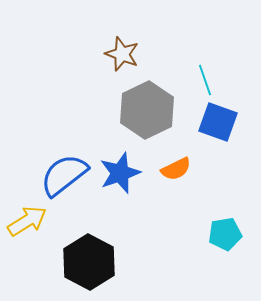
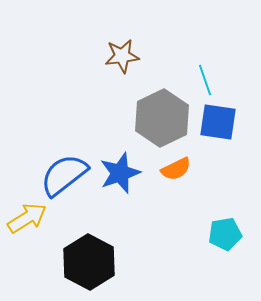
brown star: moved 2 px down; rotated 28 degrees counterclockwise
gray hexagon: moved 15 px right, 8 px down
blue square: rotated 12 degrees counterclockwise
yellow arrow: moved 3 px up
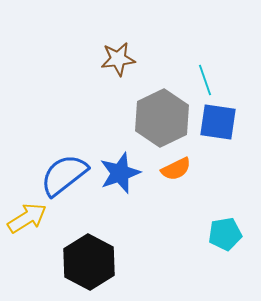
brown star: moved 4 px left, 3 px down
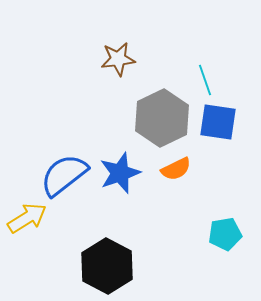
black hexagon: moved 18 px right, 4 px down
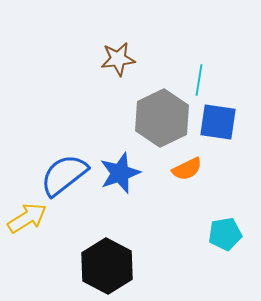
cyan line: moved 6 px left; rotated 28 degrees clockwise
orange semicircle: moved 11 px right
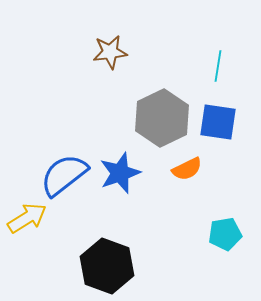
brown star: moved 8 px left, 7 px up
cyan line: moved 19 px right, 14 px up
black hexagon: rotated 8 degrees counterclockwise
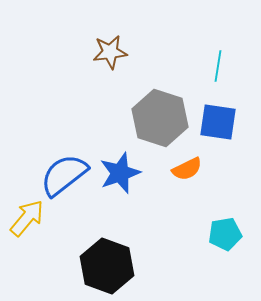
gray hexagon: moved 2 px left; rotated 16 degrees counterclockwise
yellow arrow: rotated 18 degrees counterclockwise
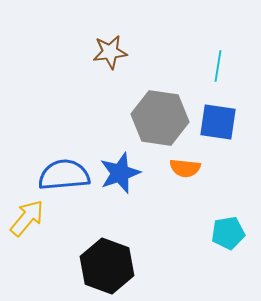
gray hexagon: rotated 10 degrees counterclockwise
orange semicircle: moved 2 px left, 1 px up; rotated 32 degrees clockwise
blue semicircle: rotated 33 degrees clockwise
cyan pentagon: moved 3 px right, 1 px up
